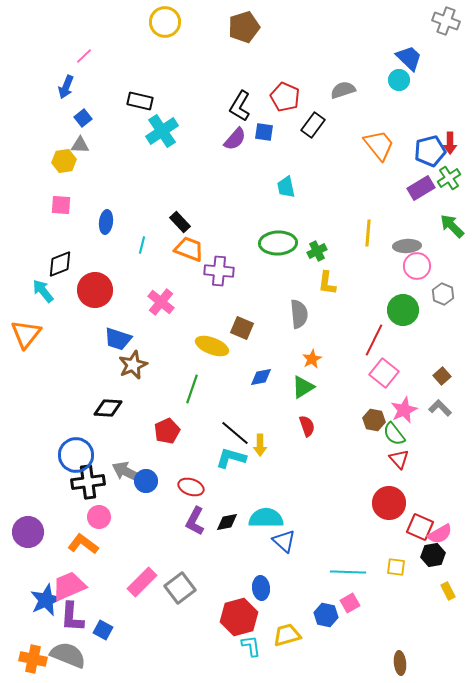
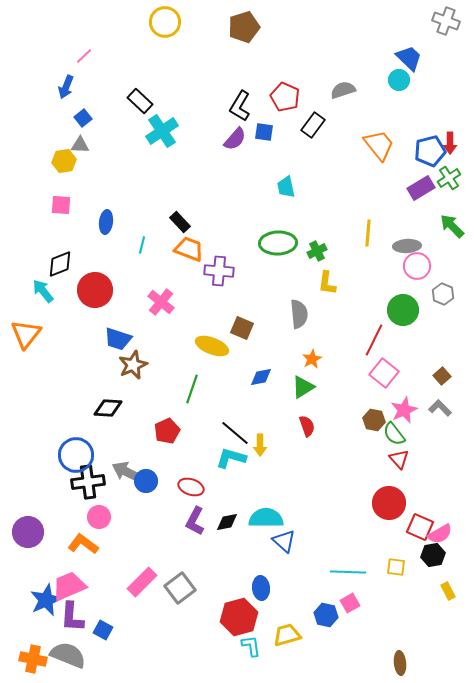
black rectangle at (140, 101): rotated 30 degrees clockwise
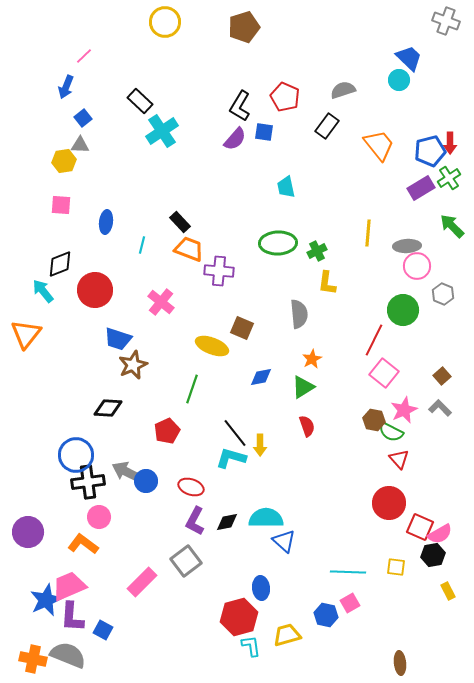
black rectangle at (313, 125): moved 14 px right, 1 px down
black line at (235, 433): rotated 12 degrees clockwise
green semicircle at (394, 434): moved 3 px left, 2 px up; rotated 25 degrees counterclockwise
gray square at (180, 588): moved 6 px right, 27 px up
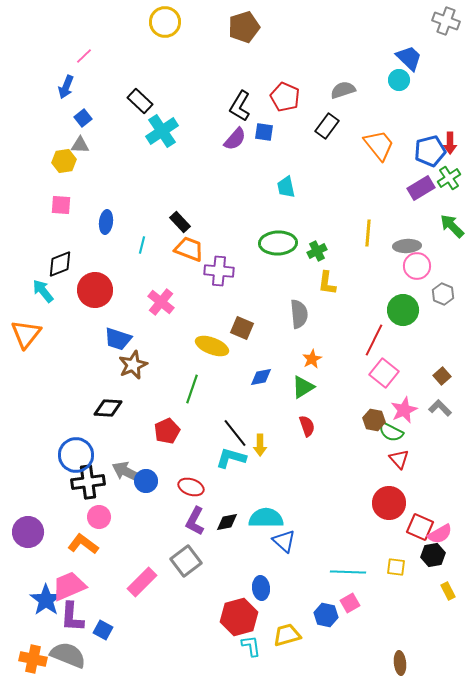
blue star at (46, 600): rotated 12 degrees counterclockwise
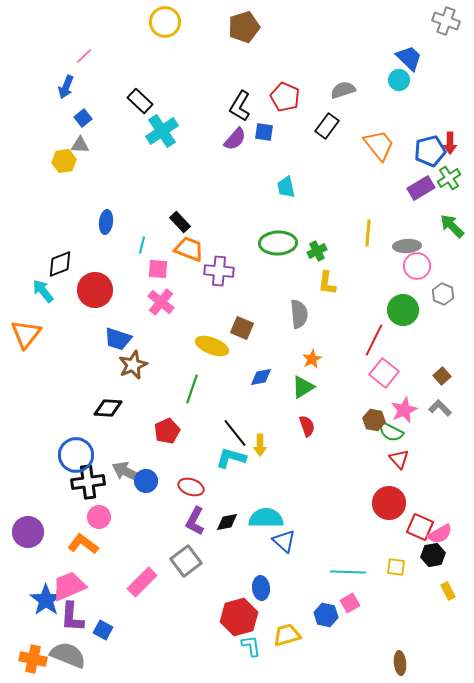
pink square at (61, 205): moved 97 px right, 64 px down
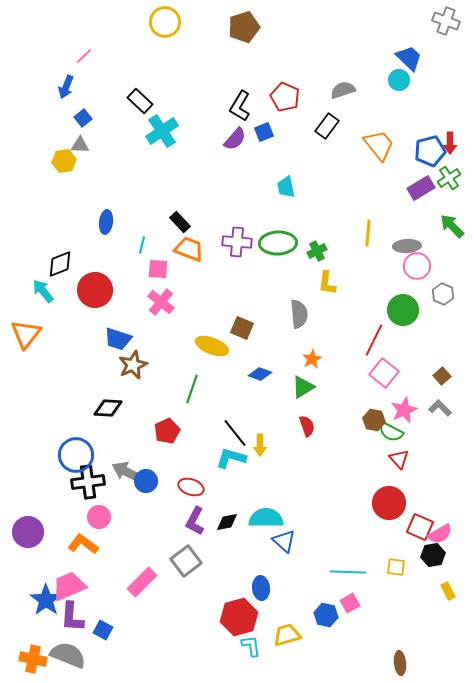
blue square at (264, 132): rotated 30 degrees counterclockwise
purple cross at (219, 271): moved 18 px right, 29 px up
blue diamond at (261, 377): moved 1 px left, 3 px up; rotated 30 degrees clockwise
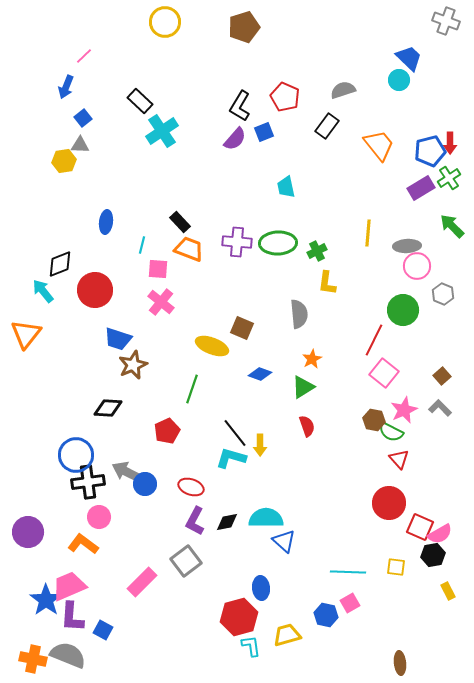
blue circle at (146, 481): moved 1 px left, 3 px down
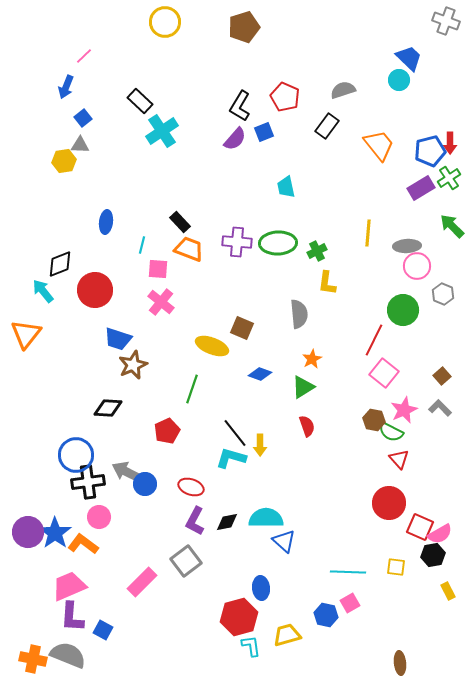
blue star at (46, 600): moved 9 px right, 67 px up
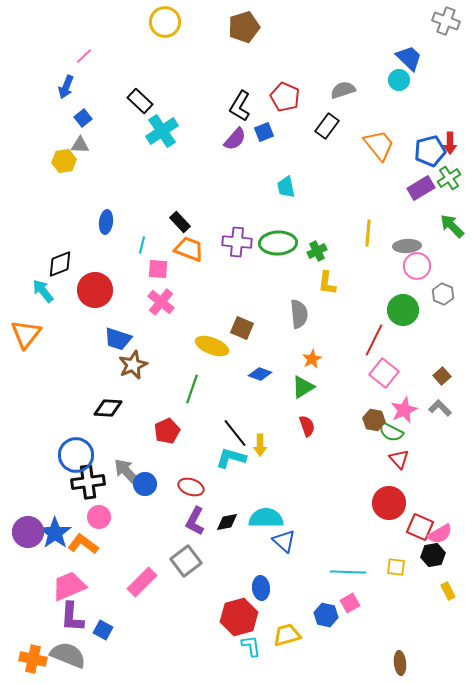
gray arrow at (127, 472): rotated 20 degrees clockwise
